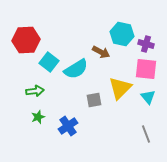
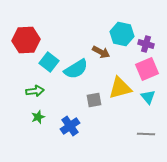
pink square: moved 1 px right; rotated 30 degrees counterclockwise
yellow triangle: rotated 30 degrees clockwise
blue cross: moved 2 px right
gray line: rotated 66 degrees counterclockwise
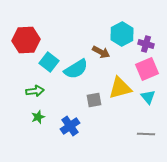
cyan hexagon: rotated 20 degrees clockwise
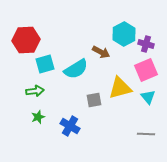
cyan hexagon: moved 2 px right
cyan square: moved 4 px left, 2 px down; rotated 36 degrees clockwise
pink square: moved 1 px left, 1 px down
blue cross: rotated 24 degrees counterclockwise
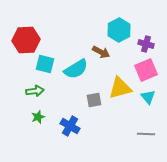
cyan hexagon: moved 5 px left, 4 px up
cyan square: rotated 30 degrees clockwise
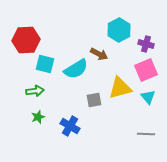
brown arrow: moved 2 px left, 2 px down
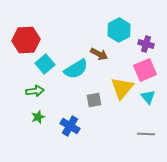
cyan square: rotated 36 degrees clockwise
pink square: moved 1 px left
yellow triangle: moved 2 px right; rotated 35 degrees counterclockwise
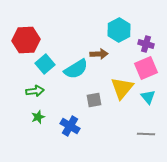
brown arrow: rotated 30 degrees counterclockwise
pink square: moved 1 px right, 2 px up
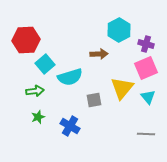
cyan semicircle: moved 6 px left, 8 px down; rotated 15 degrees clockwise
